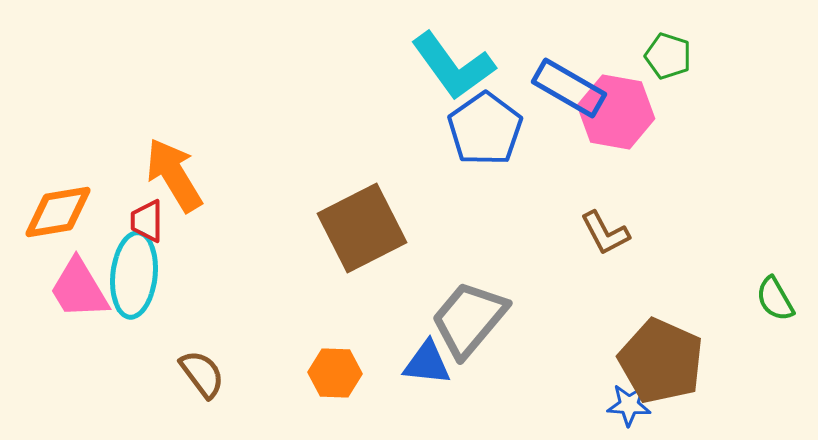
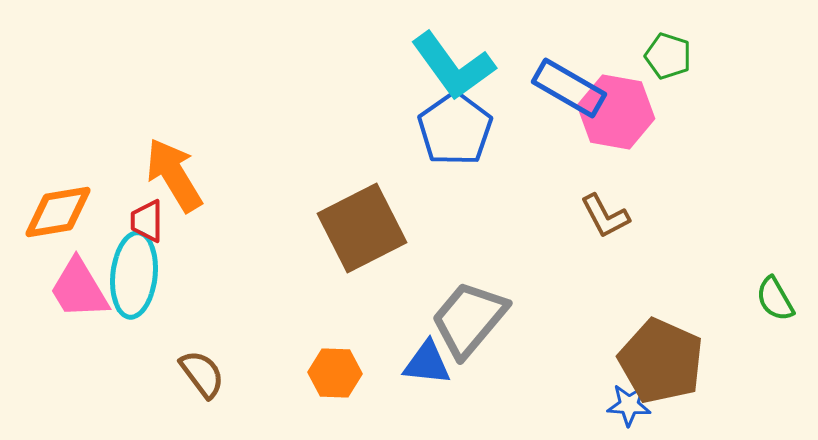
blue pentagon: moved 30 px left
brown L-shape: moved 17 px up
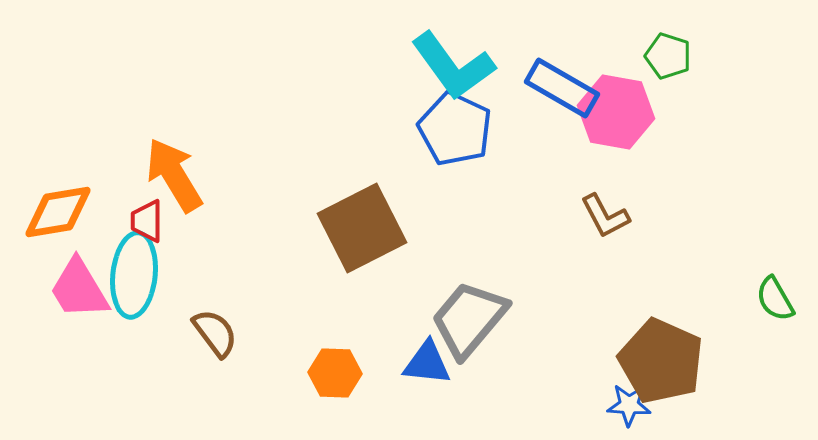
blue rectangle: moved 7 px left
blue pentagon: rotated 12 degrees counterclockwise
brown semicircle: moved 13 px right, 41 px up
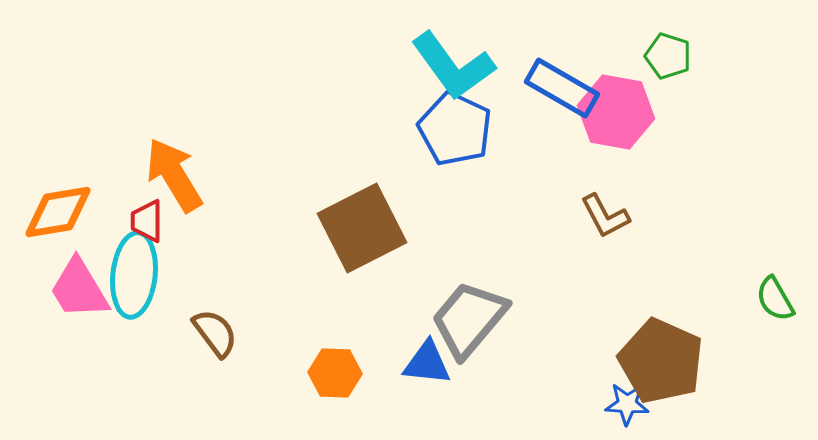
blue star: moved 2 px left, 1 px up
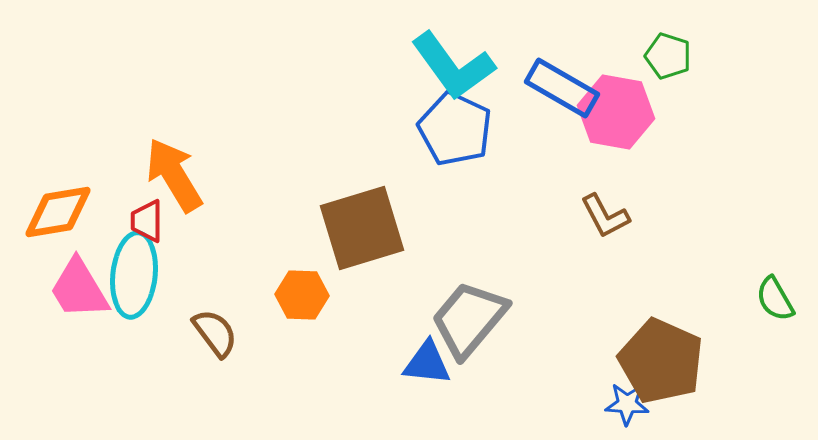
brown square: rotated 10 degrees clockwise
orange hexagon: moved 33 px left, 78 px up
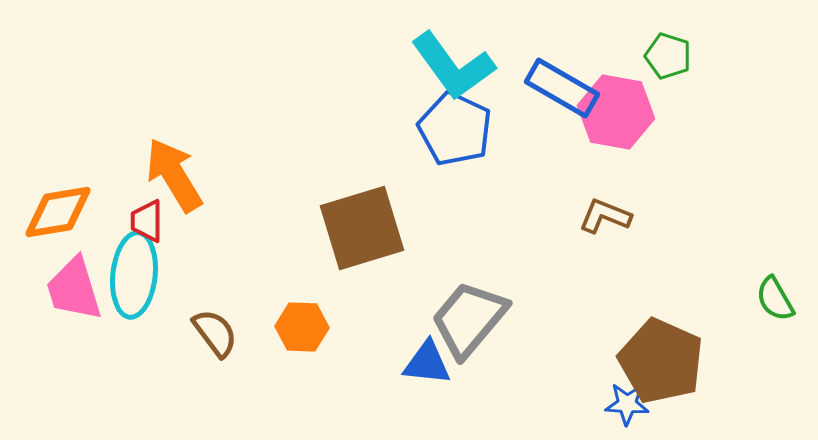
brown L-shape: rotated 140 degrees clockwise
pink trapezoid: moved 5 px left; rotated 14 degrees clockwise
orange hexagon: moved 32 px down
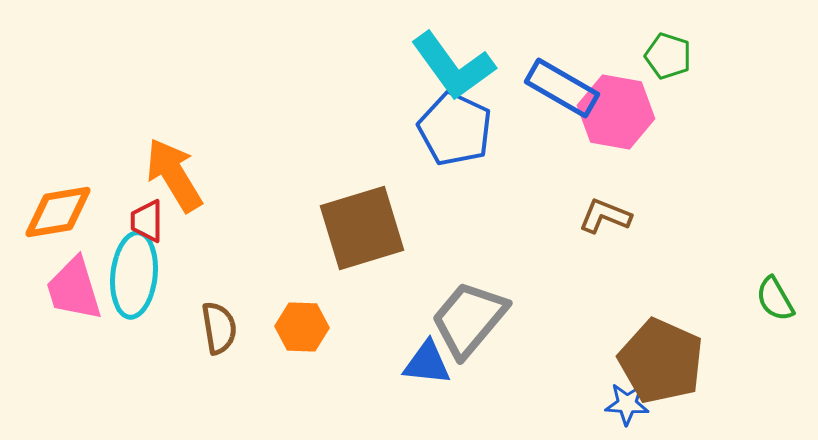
brown semicircle: moved 4 px right, 5 px up; rotated 28 degrees clockwise
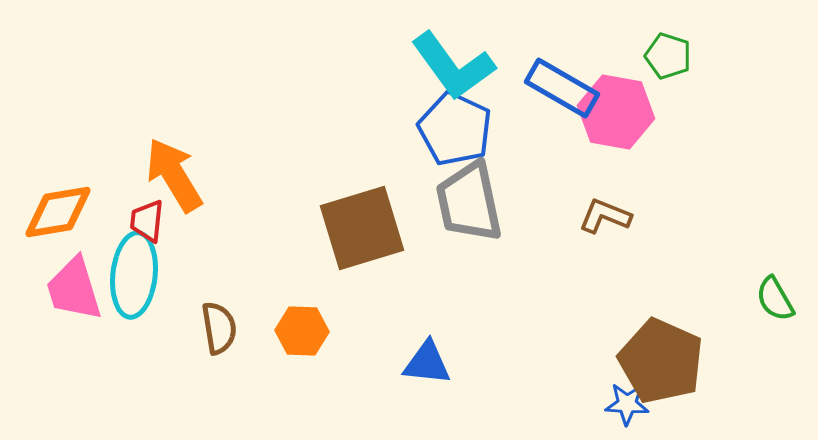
red trapezoid: rotated 6 degrees clockwise
gray trapezoid: moved 117 px up; rotated 52 degrees counterclockwise
orange hexagon: moved 4 px down
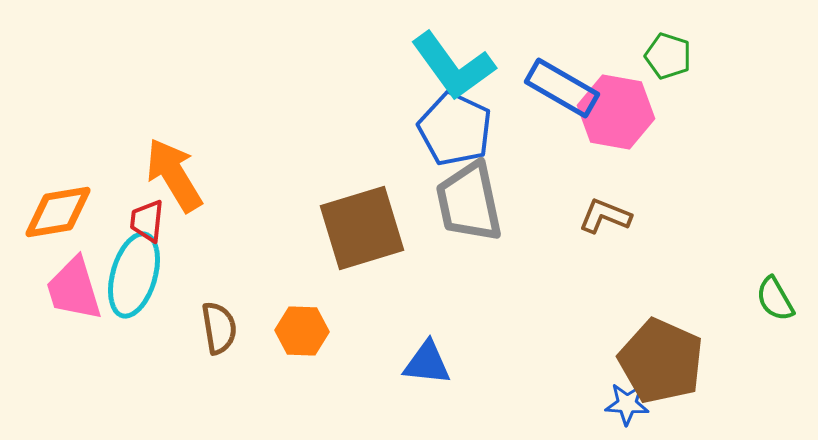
cyan ellipse: rotated 10 degrees clockwise
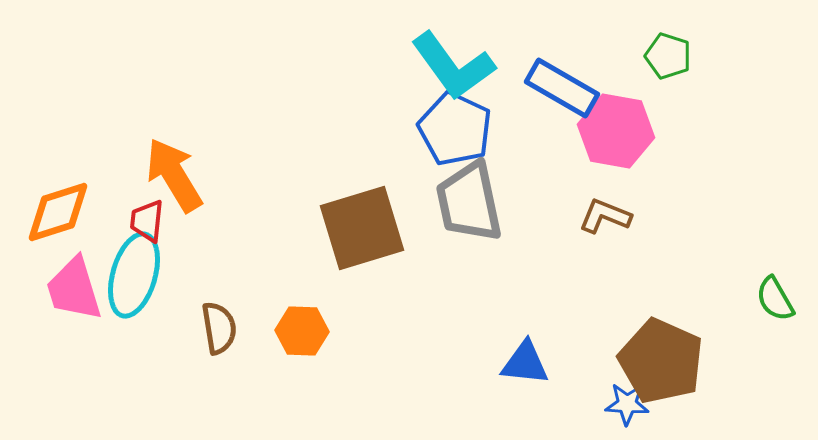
pink hexagon: moved 19 px down
orange diamond: rotated 8 degrees counterclockwise
blue triangle: moved 98 px right
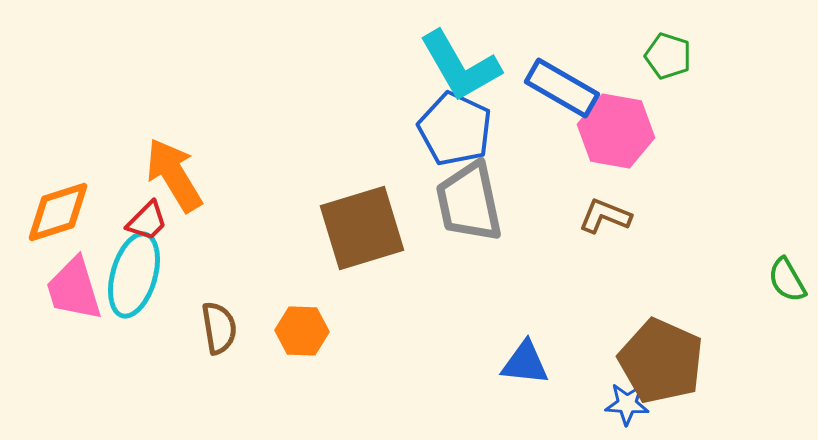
cyan L-shape: moved 7 px right; rotated 6 degrees clockwise
red trapezoid: rotated 141 degrees counterclockwise
green semicircle: moved 12 px right, 19 px up
